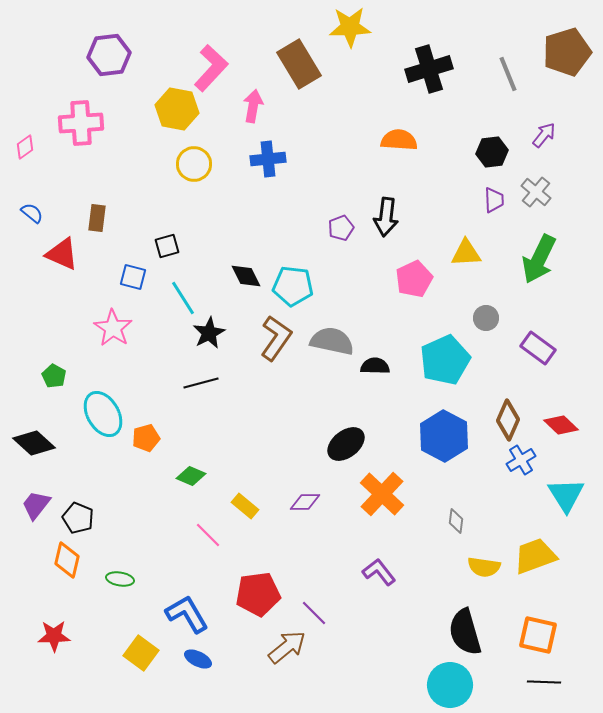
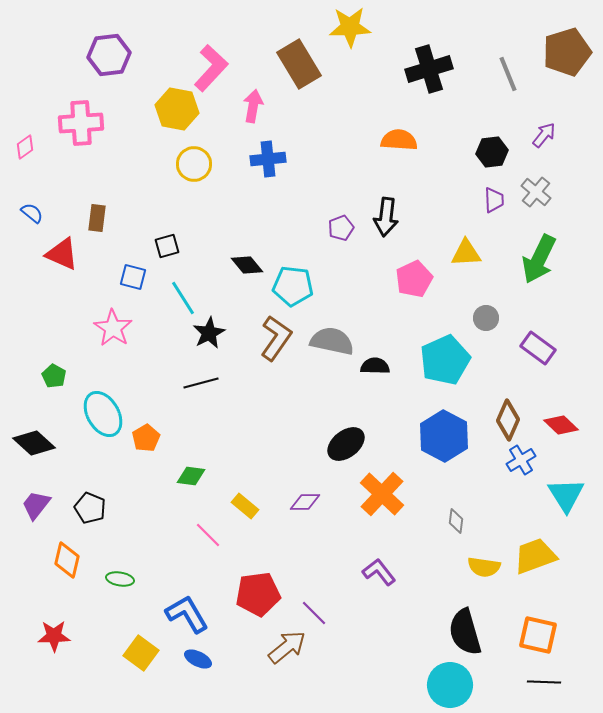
black diamond at (246, 276): moved 1 px right, 11 px up; rotated 12 degrees counterclockwise
orange pentagon at (146, 438): rotated 16 degrees counterclockwise
green diamond at (191, 476): rotated 16 degrees counterclockwise
black pentagon at (78, 518): moved 12 px right, 10 px up
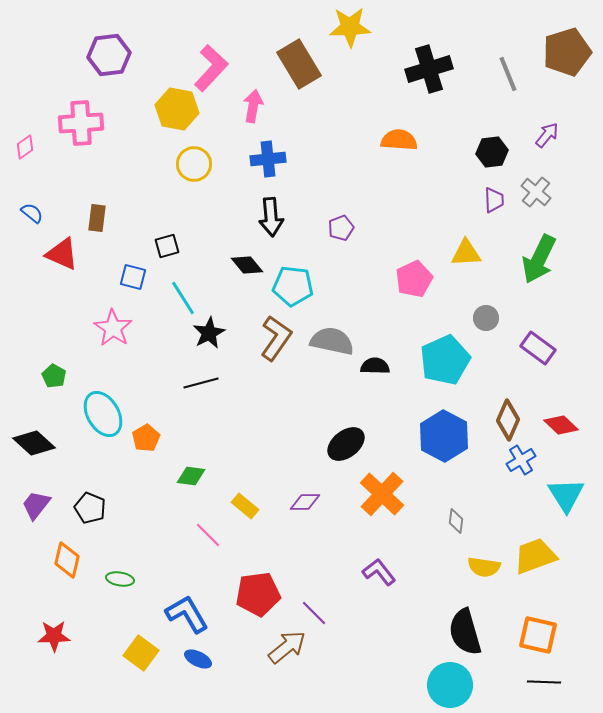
purple arrow at (544, 135): moved 3 px right
black arrow at (386, 217): moved 115 px left; rotated 12 degrees counterclockwise
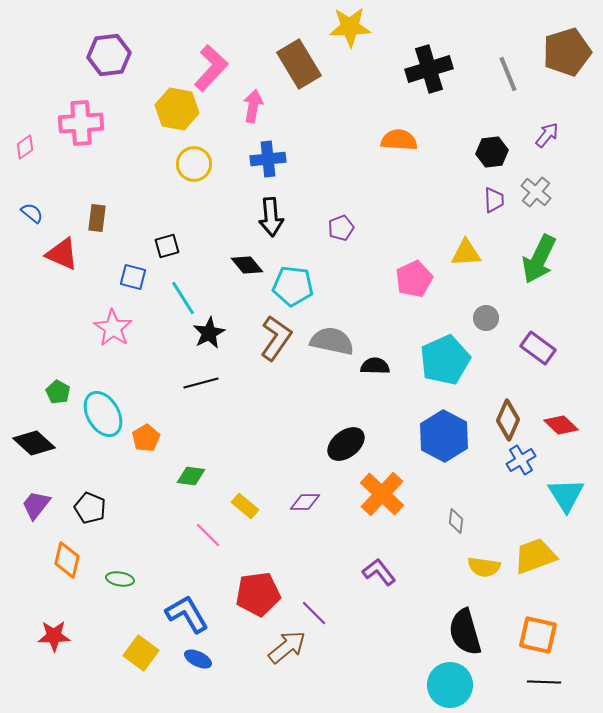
green pentagon at (54, 376): moved 4 px right, 16 px down
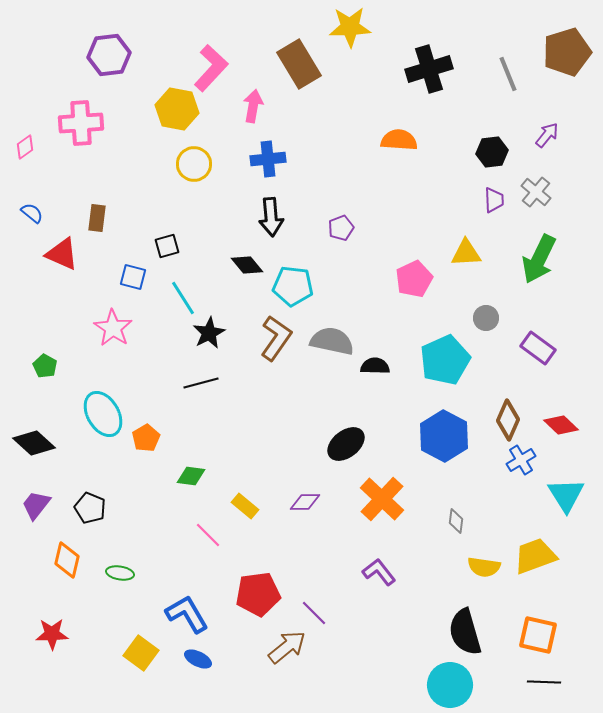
green pentagon at (58, 392): moved 13 px left, 26 px up
orange cross at (382, 494): moved 5 px down
green ellipse at (120, 579): moved 6 px up
red star at (54, 636): moved 2 px left, 2 px up
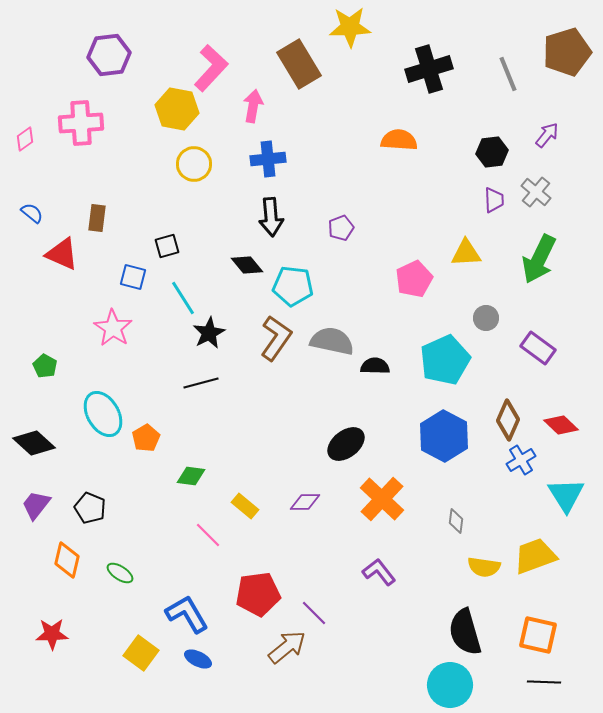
pink diamond at (25, 147): moved 8 px up
green ellipse at (120, 573): rotated 24 degrees clockwise
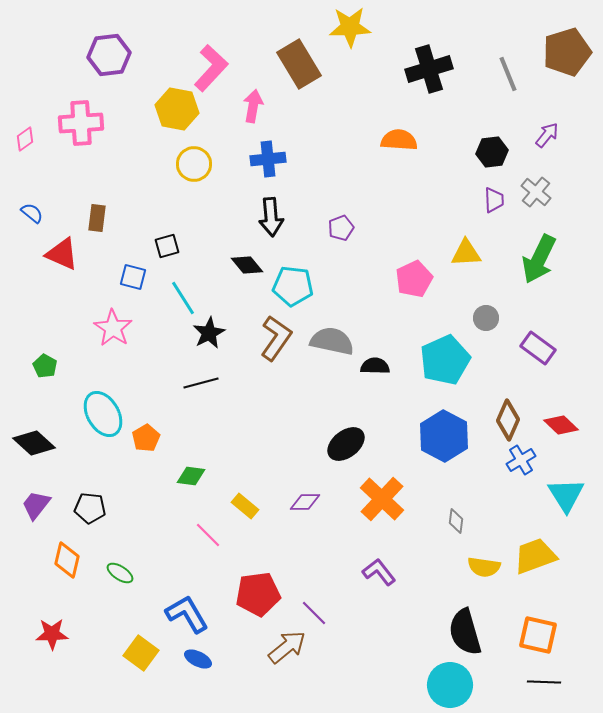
black pentagon at (90, 508): rotated 16 degrees counterclockwise
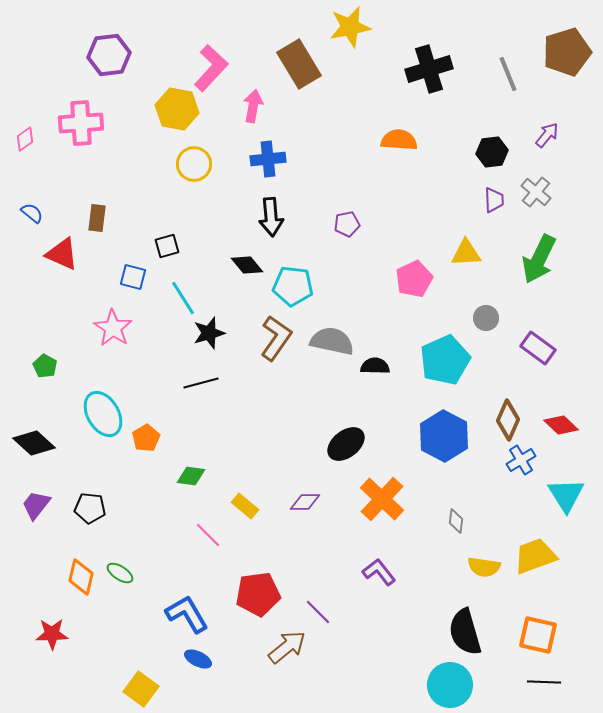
yellow star at (350, 27): rotated 9 degrees counterclockwise
purple pentagon at (341, 228): moved 6 px right, 4 px up; rotated 10 degrees clockwise
black star at (209, 333): rotated 12 degrees clockwise
orange diamond at (67, 560): moved 14 px right, 17 px down
purple line at (314, 613): moved 4 px right, 1 px up
yellow square at (141, 653): moved 36 px down
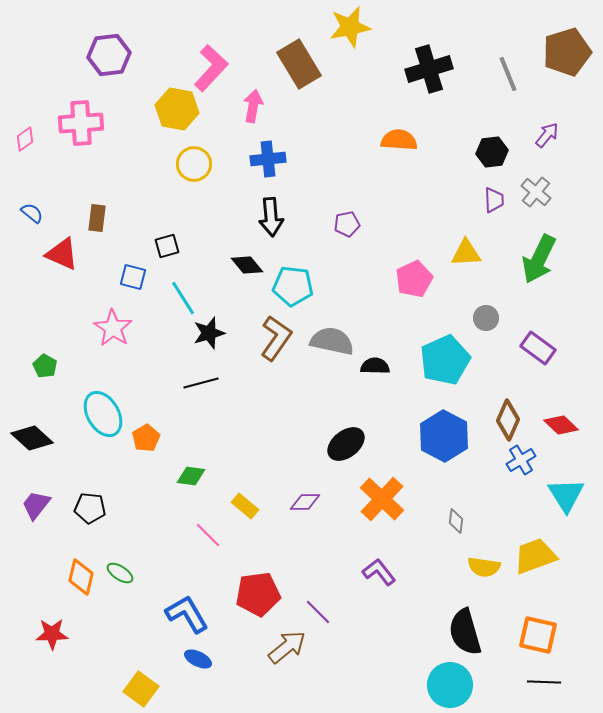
black diamond at (34, 443): moved 2 px left, 5 px up
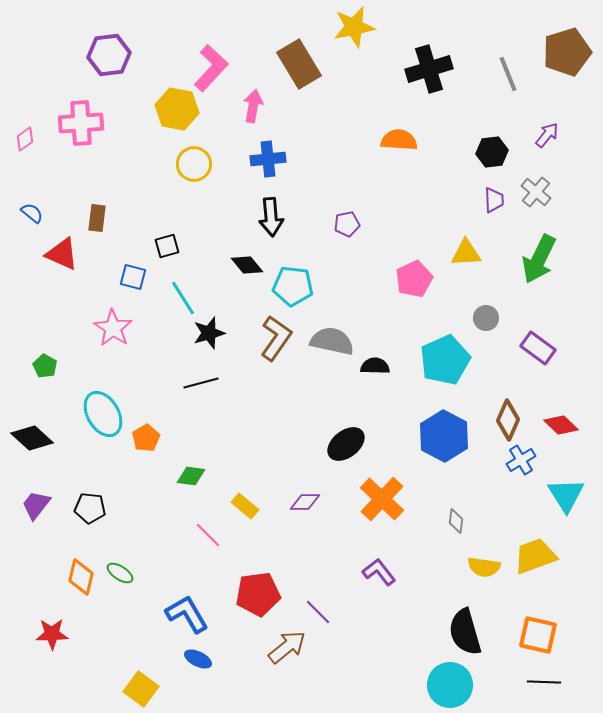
yellow star at (350, 27): moved 4 px right
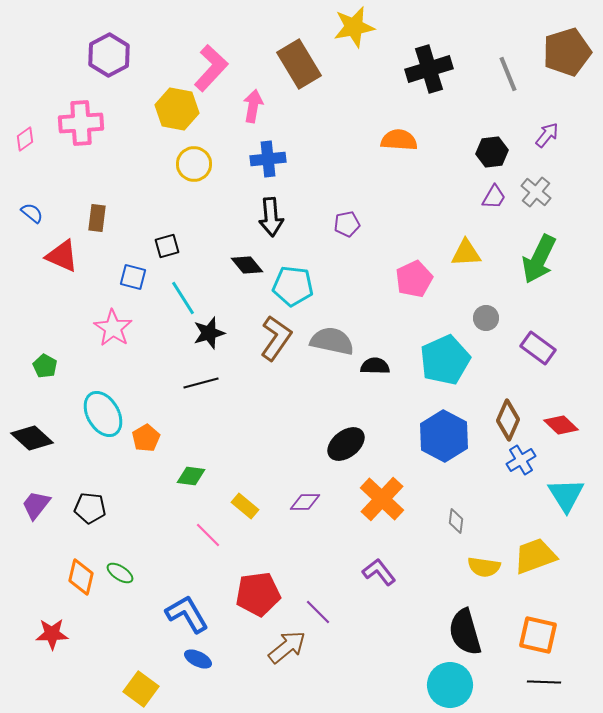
purple hexagon at (109, 55): rotated 21 degrees counterclockwise
purple trapezoid at (494, 200): moved 3 px up; rotated 32 degrees clockwise
red triangle at (62, 254): moved 2 px down
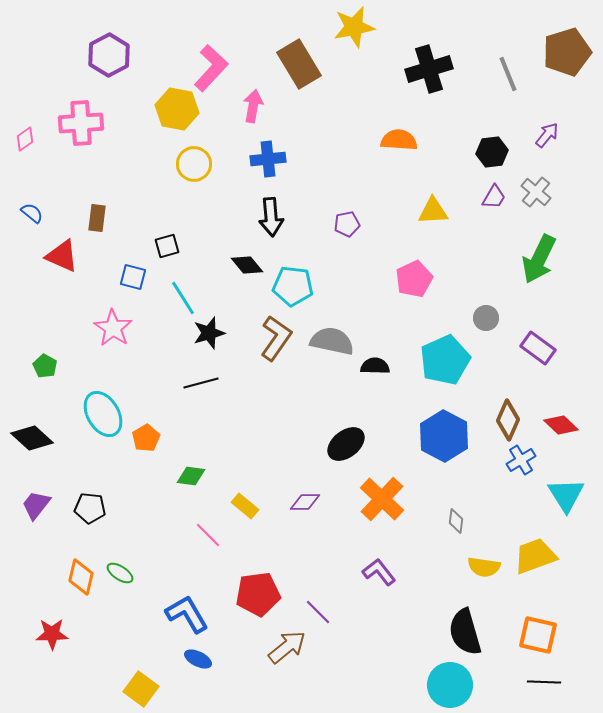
yellow triangle at (466, 253): moved 33 px left, 42 px up
